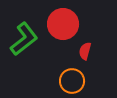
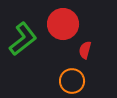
green L-shape: moved 1 px left
red semicircle: moved 1 px up
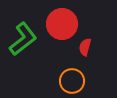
red circle: moved 1 px left
red semicircle: moved 3 px up
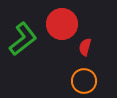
orange circle: moved 12 px right
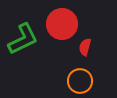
green L-shape: rotated 12 degrees clockwise
orange circle: moved 4 px left
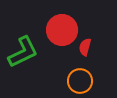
red circle: moved 6 px down
green L-shape: moved 13 px down
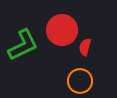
green L-shape: moved 7 px up
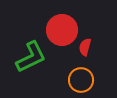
green L-shape: moved 8 px right, 12 px down
orange circle: moved 1 px right, 1 px up
